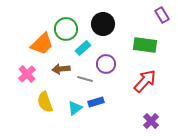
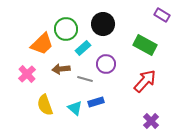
purple rectangle: rotated 28 degrees counterclockwise
green rectangle: rotated 20 degrees clockwise
yellow semicircle: moved 3 px down
cyan triangle: rotated 42 degrees counterclockwise
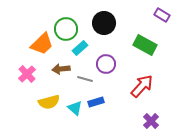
black circle: moved 1 px right, 1 px up
cyan rectangle: moved 3 px left
red arrow: moved 3 px left, 5 px down
yellow semicircle: moved 4 px right, 3 px up; rotated 85 degrees counterclockwise
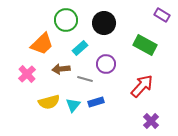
green circle: moved 9 px up
cyan triangle: moved 2 px left, 3 px up; rotated 28 degrees clockwise
